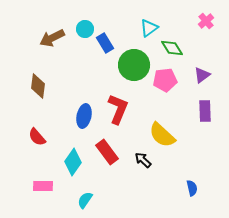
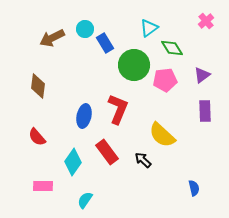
blue semicircle: moved 2 px right
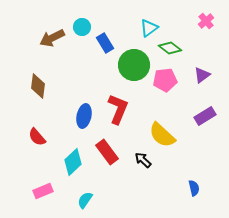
cyan circle: moved 3 px left, 2 px up
green diamond: moved 2 px left; rotated 20 degrees counterclockwise
purple rectangle: moved 5 px down; rotated 60 degrees clockwise
cyan diamond: rotated 12 degrees clockwise
pink rectangle: moved 5 px down; rotated 24 degrees counterclockwise
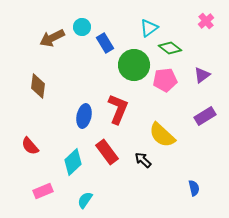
red semicircle: moved 7 px left, 9 px down
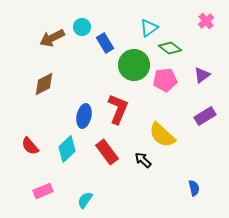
brown diamond: moved 6 px right, 2 px up; rotated 55 degrees clockwise
cyan diamond: moved 6 px left, 13 px up
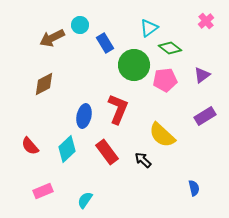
cyan circle: moved 2 px left, 2 px up
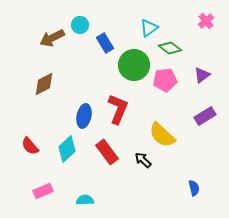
cyan semicircle: rotated 54 degrees clockwise
